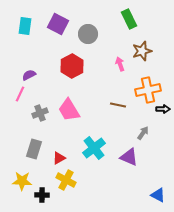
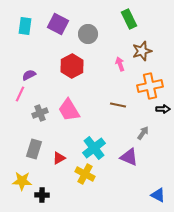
orange cross: moved 2 px right, 4 px up
yellow cross: moved 19 px right, 6 px up
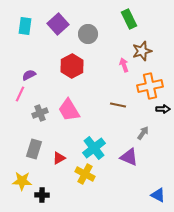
purple square: rotated 20 degrees clockwise
pink arrow: moved 4 px right, 1 px down
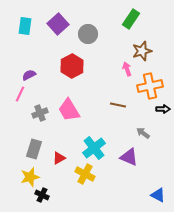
green rectangle: moved 2 px right; rotated 60 degrees clockwise
pink arrow: moved 3 px right, 4 px down
gray arrow: rotated 88 degrees counterclockwise
yellow star: moved 8 px right, 4 px up; rotated 18 degrees counterclockwise
black cross: rotated 24 degrees clockwise
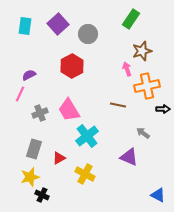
orange cross: moved 3 px left
cyan cross: moved 7 px left, 12 px up
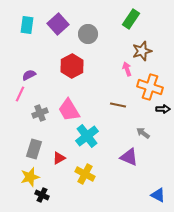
cyan rectangle: moved 2 px right, 1 px up
orange cross: moved 3 px right, 1 px down; rotated 30 degrees clockwise
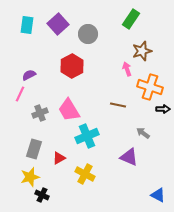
cyan cross: rotated 15 degrees clockwise
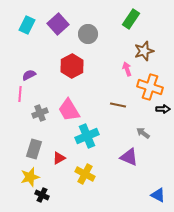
cyan rectangle: rotated 18 degrees clockwise
brown star: moved 2 px right
pink line: rotated 21 degrees counterclockwise
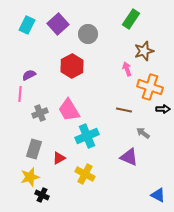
brown line: moved 6 px right, 5 px down
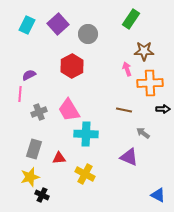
brown star: rotated 18 degrees clockwise
orange cross: moved 4 px up; rotated 20 degrees counterclockwise
gray cross: moved 1 px left, 1 px up
cyan cross: moved 1 px left, 2 px up; rotated 25 degrees clockwise
red triangle: rotated 24 degrees clockwise
